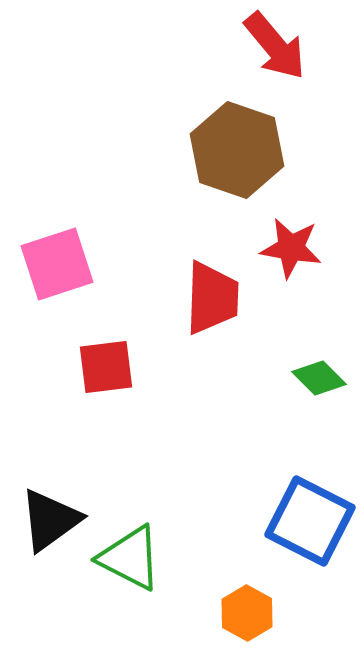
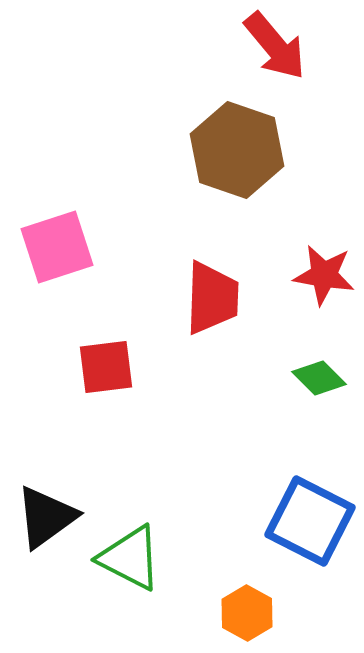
red star: moved 33 px right, 27 px down
pink square: moved 17 px up
black triangle: moved 4 px left, 3 px up
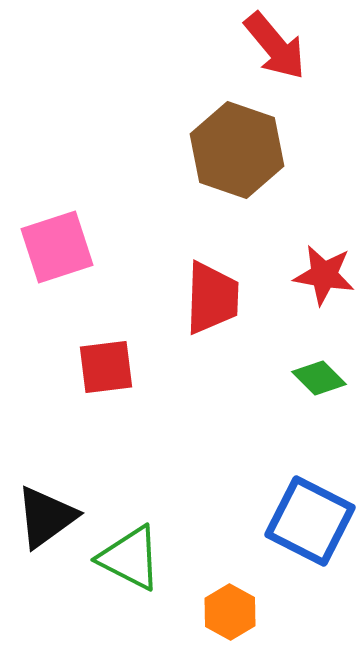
orange hexagon: moved 17 px left, 1 px up
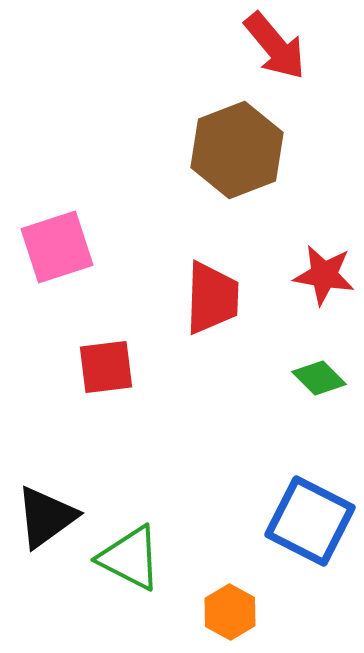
brown hexagon: rotated 20 degrees clockwise
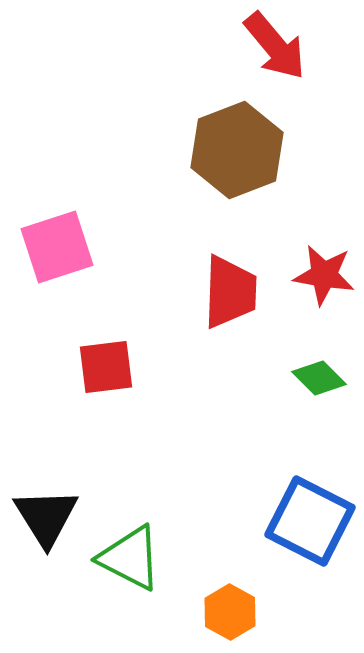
red trapezoid: moved 18 px right, 6 px up
black triangle: rotated 26 degrees counterclockwise
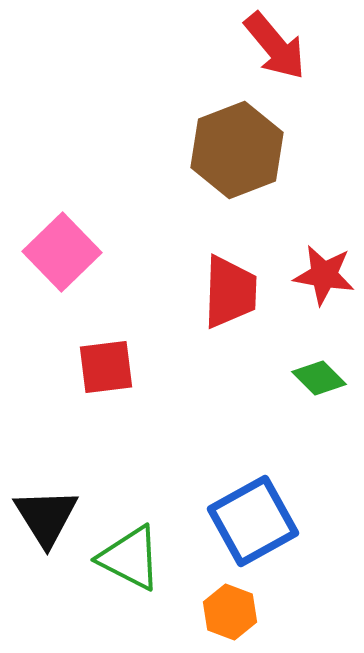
pink square: moved 5 px right, 5 px down; rotated 26 degrees counterclockwise
blue square: moved 57 px left; rotated 34 degrees clockwise
orange hexagon: rotated 8 degrees counterclockwise
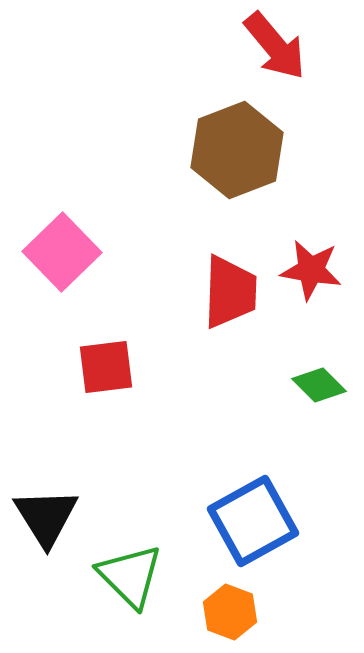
red star: moved 13 px left, 5 px up
green diamond: moved 7 px down
green triangle: moved 18 px down; rotated 18 degrees clockwise
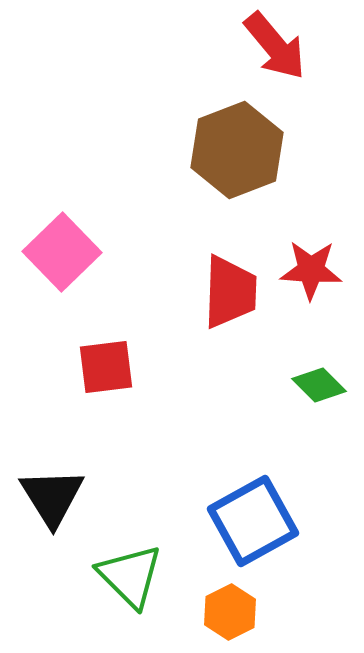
red star: rotated 6 degrees counterclockwise
black triangle: moved 6 px right, 20 px up
orange hexagon: rotated 12 degrees clockwise
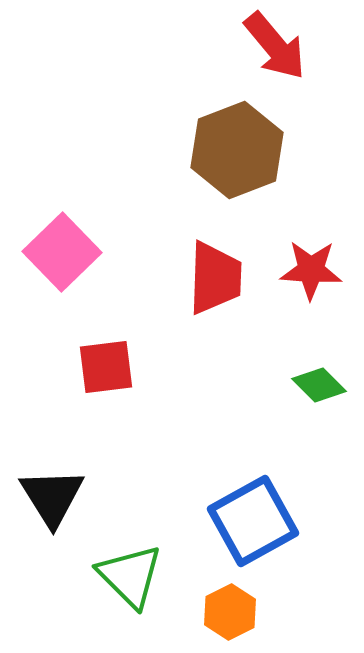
red trapezoid: moved 15 px left, 14 px up
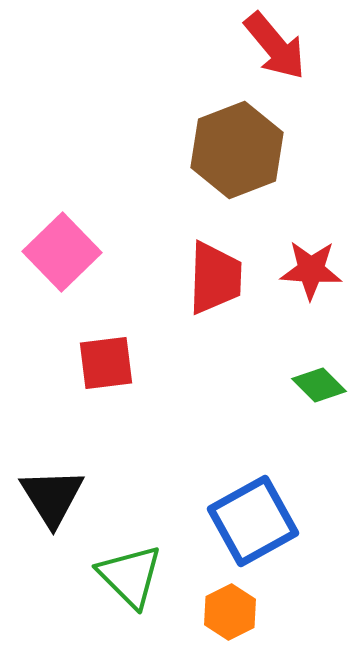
red square: moved 4 px up
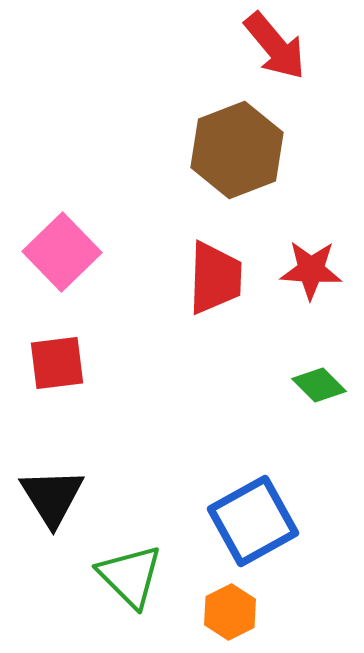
red square: moved 49 px left
